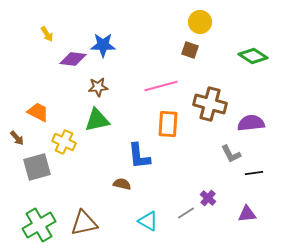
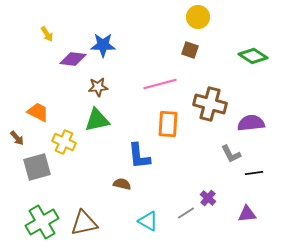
yellow circle: moved 2 px left, 5 px up
pink line: moved 1 px left, 2 px up
green cross: moved 3 px right, 3 px up
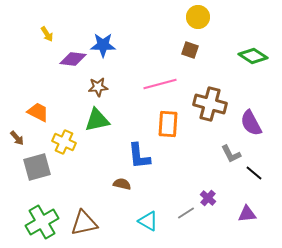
purple semicircle: rotated 112 degrees counterclockwise
black line: rotated 48 degrees clockwise
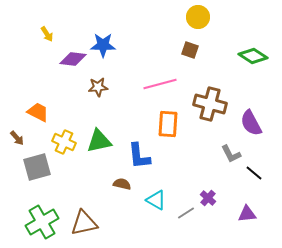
green triangle: moved 2 px right, 21 px down
cyan triangle: moved 8 px right, 21 px up
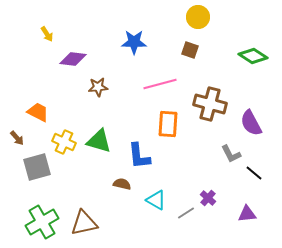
blue star: moved 31 px right, 3 px up
green triangle: rotated 28 degrees clockwise
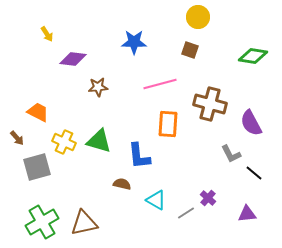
green diamond: rotated 24 degrees counterclockwise
